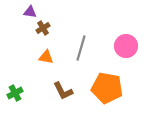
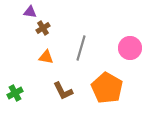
pink circle: moved 4 px right, 2 px down
orange pentagon: rotated 20 degrees clockwise
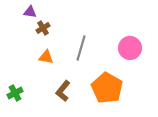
brown L-shape: rotated 65 degrees clockwise
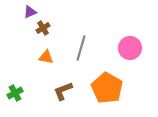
purple triangle: rotated 32 degrees counterclockwise
brown L-shape: rotated 30 degrees clockwise
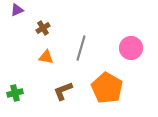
purple triangle: moved 13 px left, 2 px up
pink circle: moved 1 px right
green cross: rotated 14 degrees clockwise
